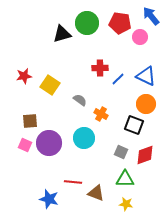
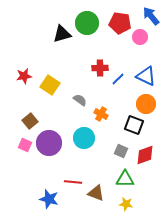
brown square: rotated 35 degrees counterclockwise
gray square: moved 1 px up
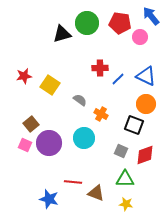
brown square: moved 1 px right, 3 px down
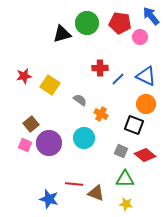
red diamond: rotated 60 degrees clockwise
red line: moved 1 px right, 2 px down
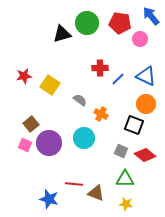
pink circle: moved 2 px down
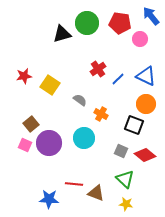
red cross: moved 2 px left, 1 px down; rotated 35 degrees counterclockwise
green triangle: rotated 42 degrees clockwise
blue star: rotated 12 degrees counterclockwise
